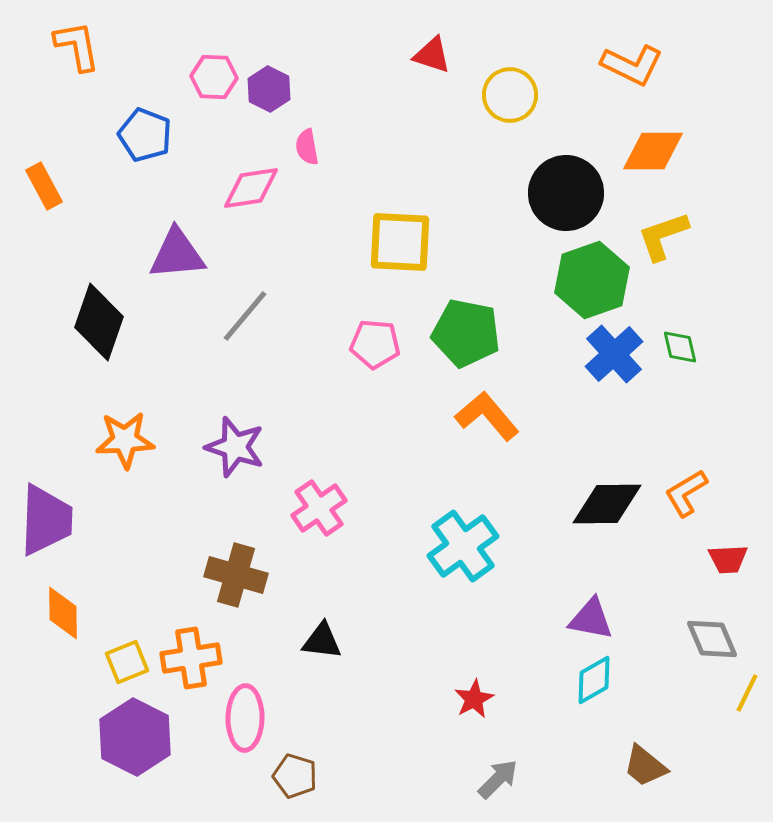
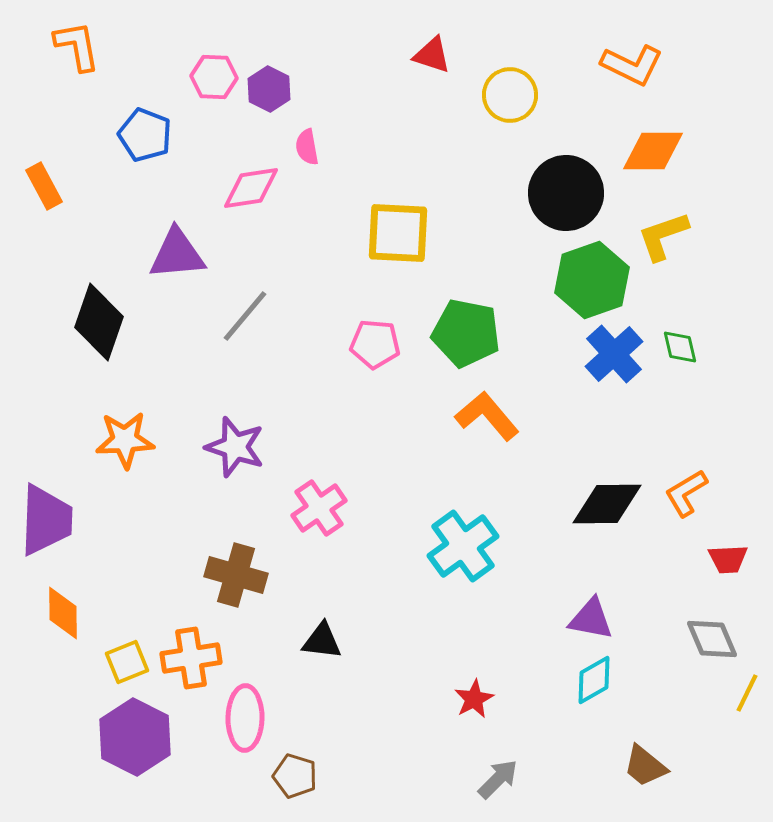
yellow square at (400, 242): moved 2 px left, 9 px up
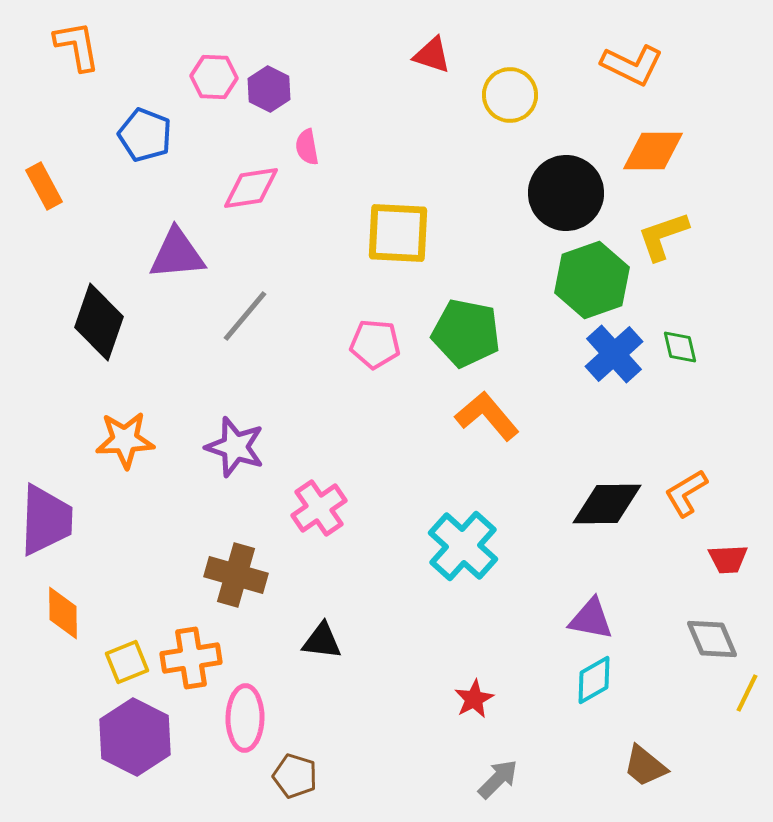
cyan cross at (463, 546): rotated 12 degrees counterclockwise
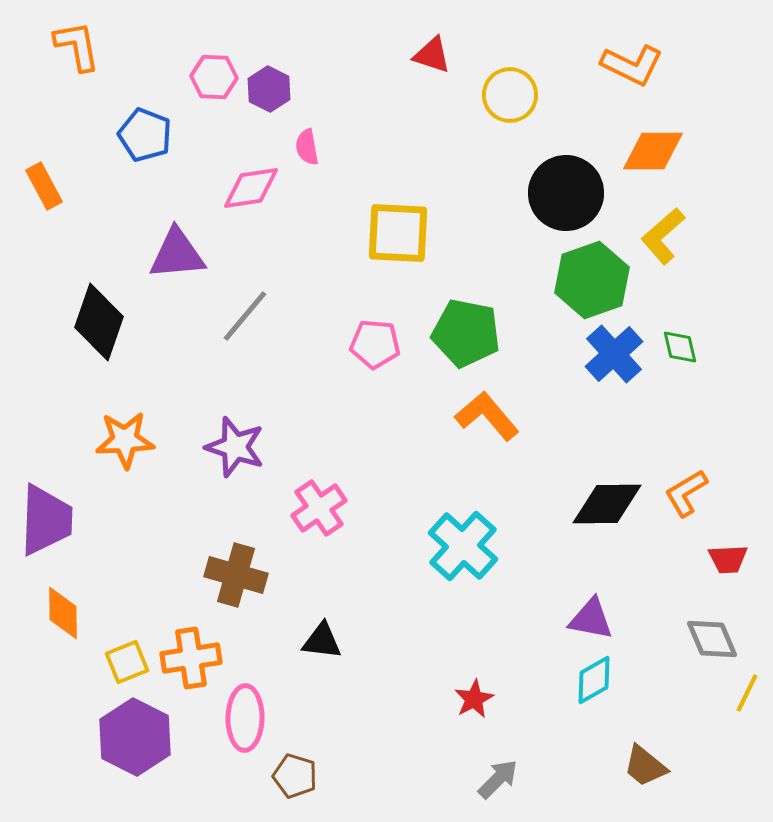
yellow L-shape at (663, 236): rotated 22 degrees counterclockwise
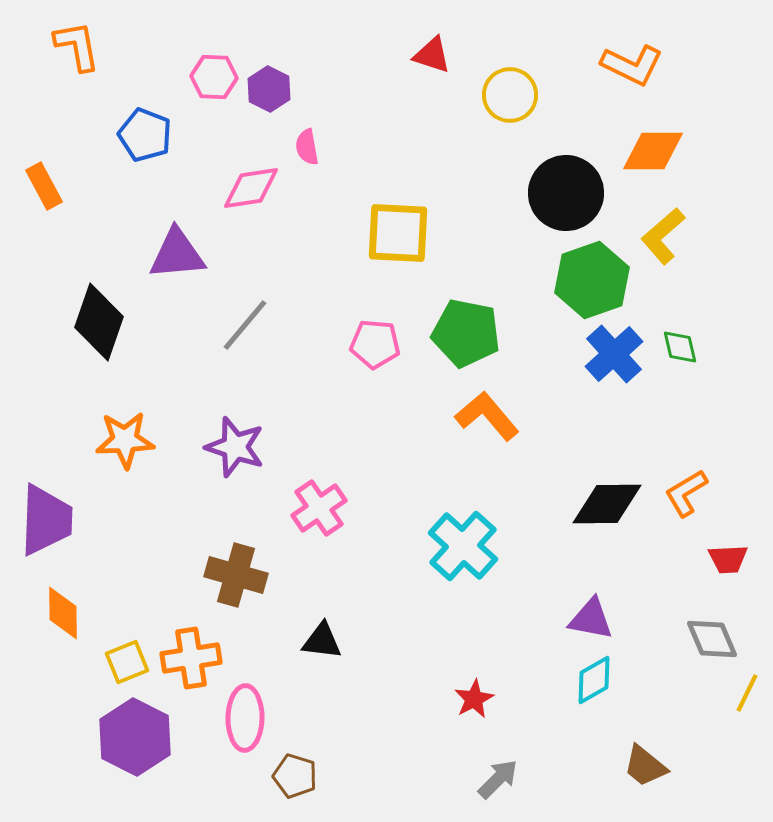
gray line at (245, 316): moved 9 px down
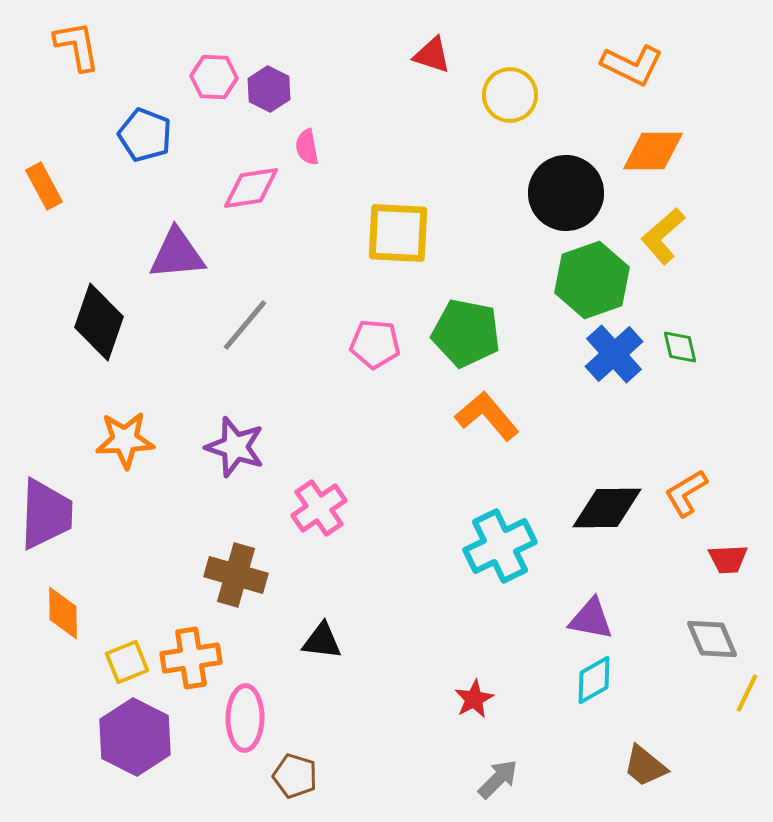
black diamond at (607, 504): moved 4 px down
purple trapezoid at (46, 520): moved 6 px up
cyan cross at (463, 546): moved 37 px right; rotated 22 degrees clockwise
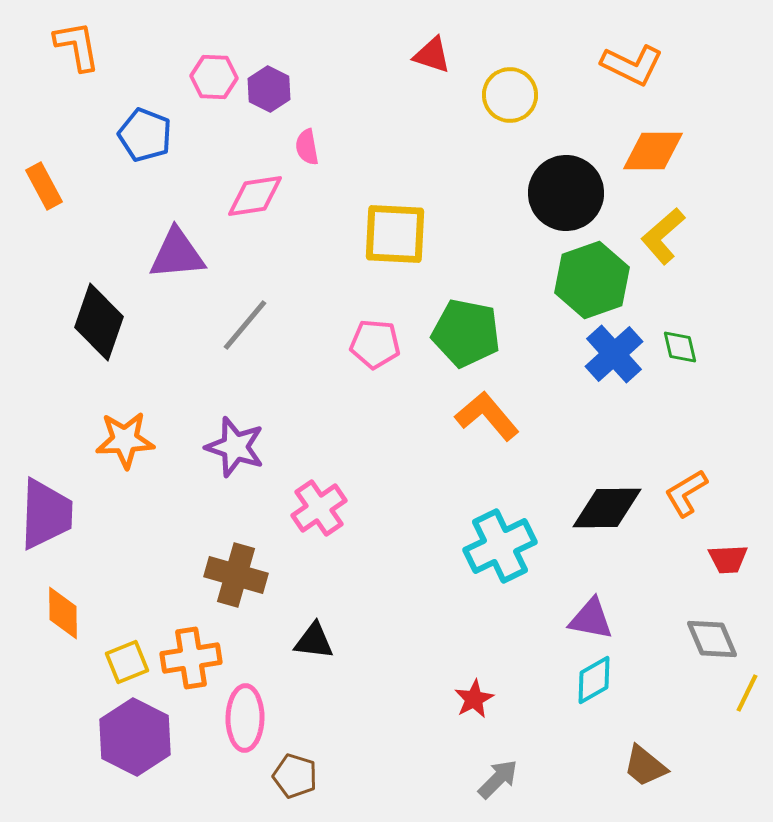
pink diamond at (251, 188): moved 4 px right, 8 px down
yellow square at (398, 233): moved 3 px left, 1 px down
black triangle at (322, 641): moved 8 px left
